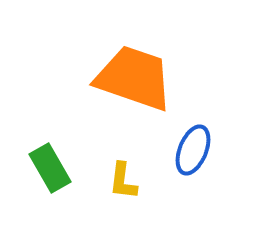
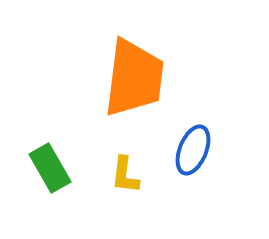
orange trapezoid: rotated 78 degrees clockwise
yellow L-shape: moved 2 px right, 6 px up
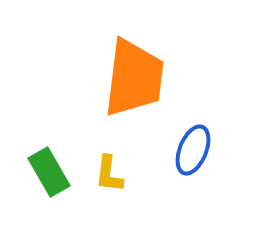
green rectangle: moved 1 px left, 4 px down
yellow L-shape: moved 16 px left, 1 px up
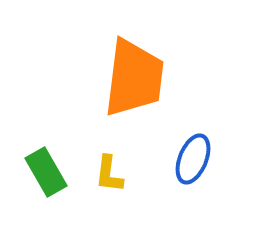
blue ellipse: moved 9 px down
green rectangle: moved 3 px left
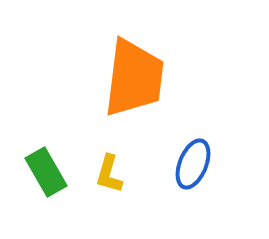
blue ellipse: moved 5 px down
yellow L-shape: rotated 9 degrees clockwise
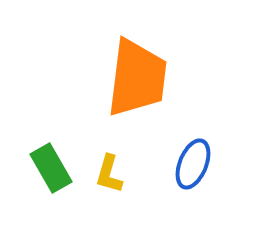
orange trapezoid: moved 3 px right
green rectangle: moved 5 px right, 4 px up
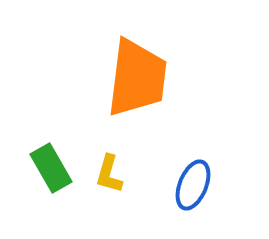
blue ellipse: moved 21 px down
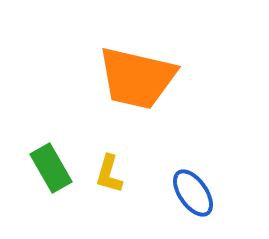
orange trapezoid: rotated 96 degrees clockwise
blue ellipse: moved 8 px down; rotated 57 degrees counterclockwise
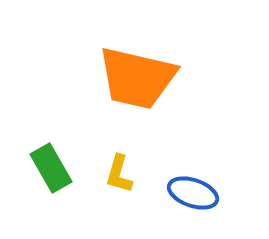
yellow L-shape: moved 10 px right
blue ellipse: rotated 36 degrees counterclockwise
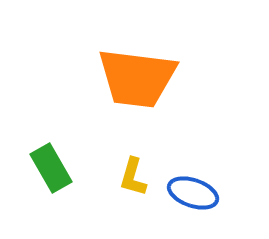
orange trapezoid: rotated 6 degrees counterclockwise
yellow L-shape: moved 14 px right, 3 px down
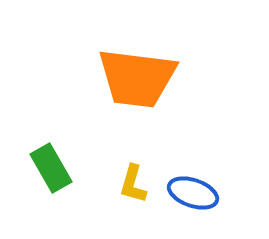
yellow L-shape: moved 7 px down
